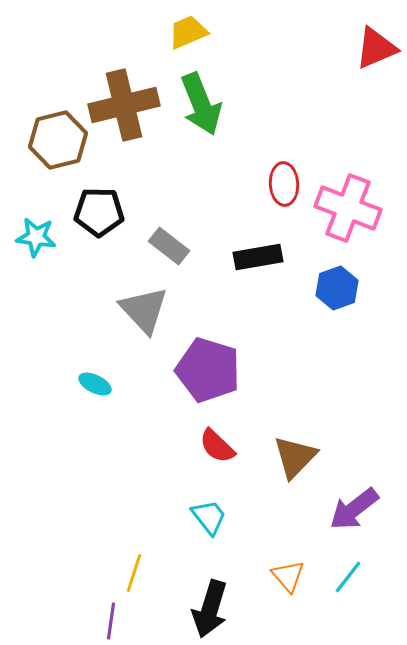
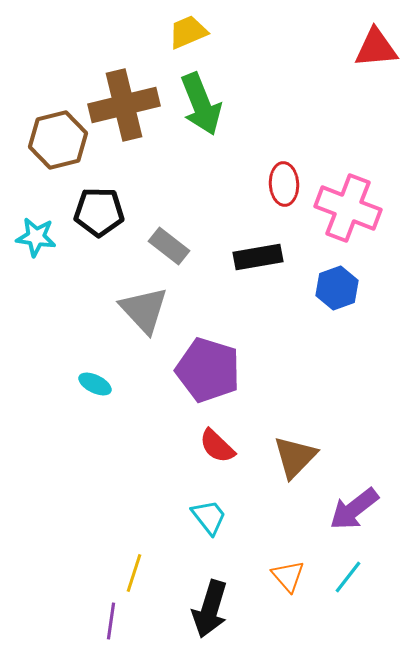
red triangle: rotated 18 degrees clockwise
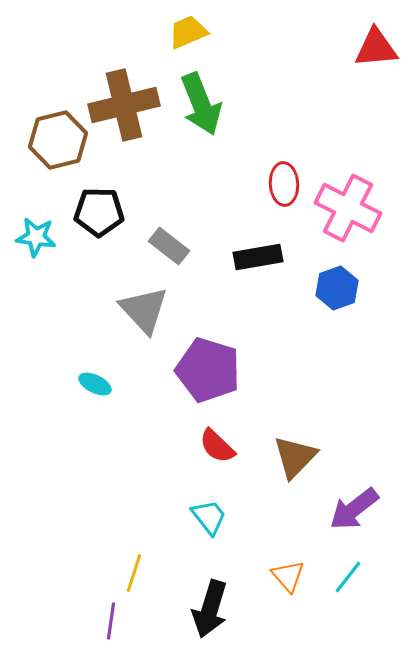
pink cross: rotated 6 degrees clockwise
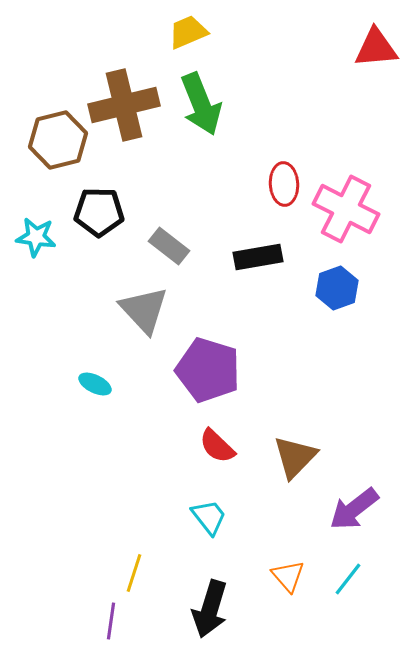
pink cross: moved 2 px left, 1 px down
cyan line: moved 2 px down
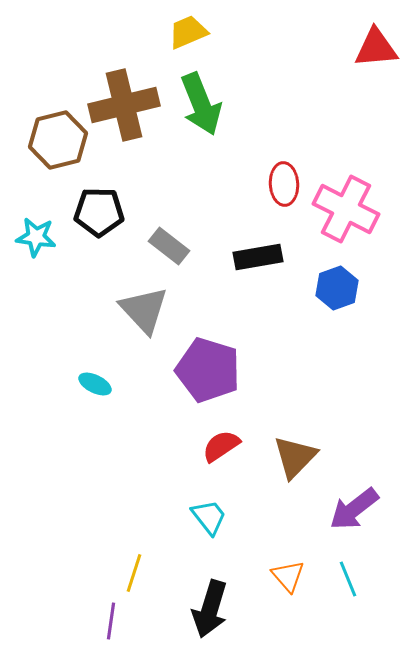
red semicircle: moved 4 px right; rotated 102 degrees clockwise
cyan line: rotated 60 degrees counterclockwise
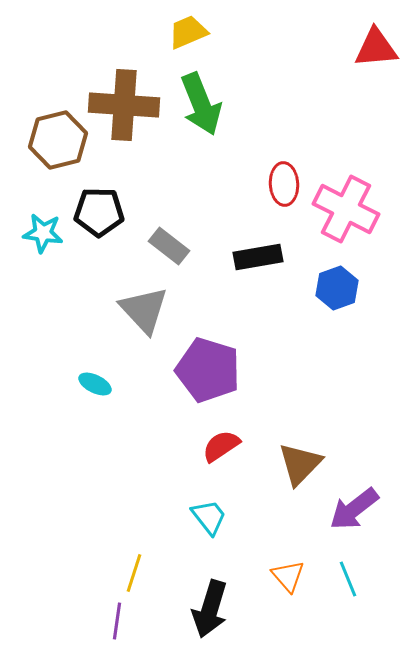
brown cross: rotated 18 degrees clockwise
cyan star: moved 7 px right, 4 px up
brown triangle: moved 5 px right, 7 px down
purple line: moved 6 px right
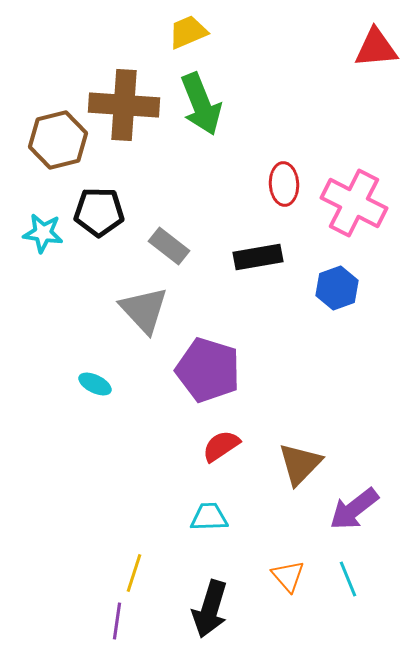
pink cross: moved 8 px right, 6 px up
cyan trapezoid: rotated 54 degrees counterclockwise
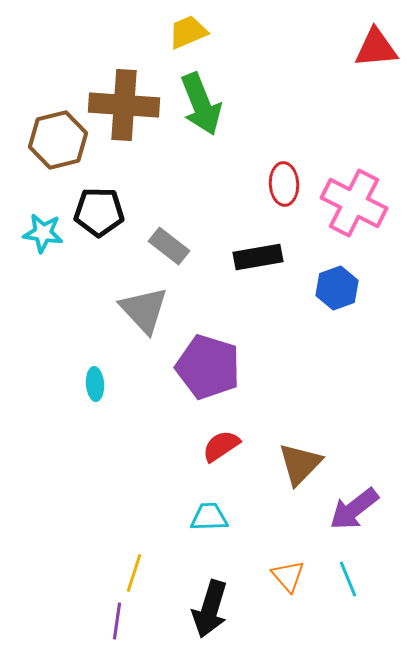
purple pentagon: moved 3 px up
cyan ellipse: rotated 60 degrees clockwise
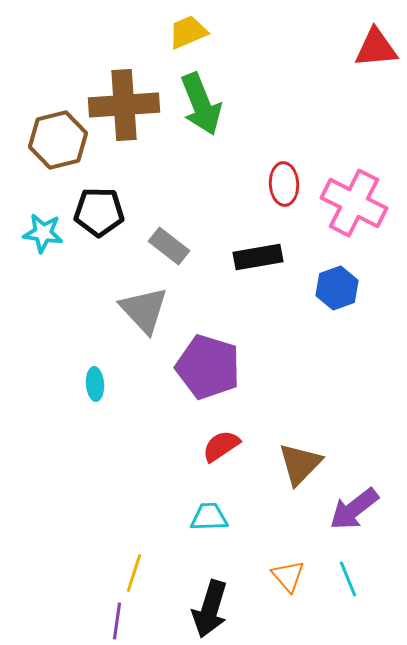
brown cross: rotated 8 degrees counterclockwise
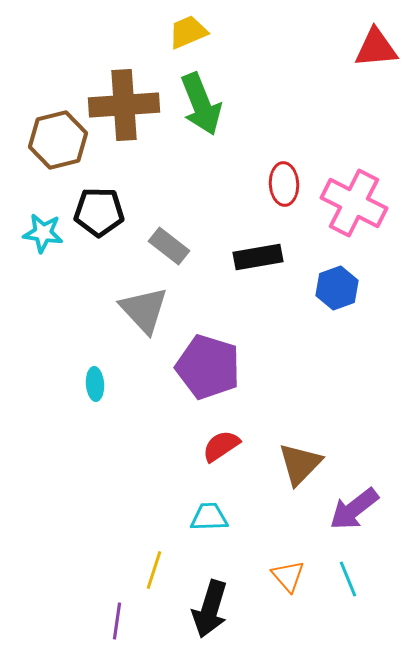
yellow line: moved 20 px right, 3 px up
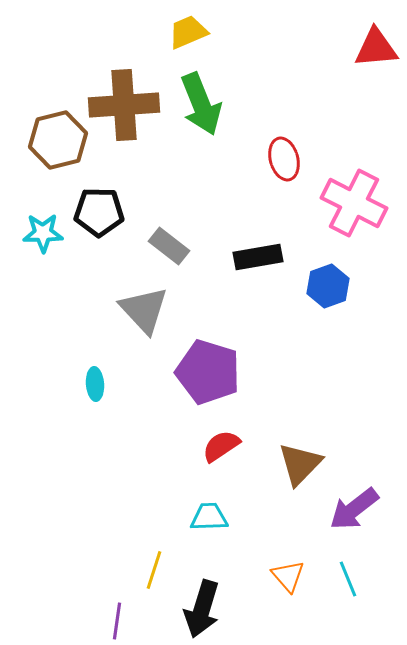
red ellipse: moved 25 px up; rotated 12 degrees counterclockwise
cyan star: rotated 9 degrees counterclockwise
blue hexagon: moved 9 px left, 2 px up
purple pentagon: moved 5 px down
black arrow: moved 8 px left
